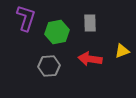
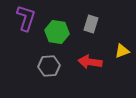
gray rectangle: moved 1 px right, 1 px down; rotated 18 degrees clockwise
green hexagon: rotated 20 degrees clockwise
red arrow: moved 3 px down
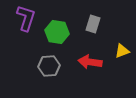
gray rectangle: moved 2 px right
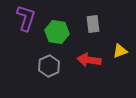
gray rectangle: rotated 24 degrees counterclockwise
yellow triangle: moved 2 px left
red arrow: moved 1 px left, 2 px up
gray hexagon: rotated 20 degrees counterclockwise
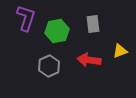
green hexagon: moved 1 px up; rotated 20 degrees counterclockwise
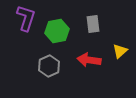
yellow triangle: rotated 21 degrees counterclockwise
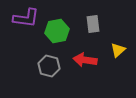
purple L-shape: rotated 80 degrees clockwise
yellow triangle: moved 2 px left, 1 px up
red arrow: moved 4 px left
gray hexagon: rotated 20 degrees counterclockwise
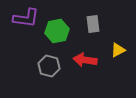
yellow triangle: rotated 14 degrees clockwise
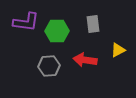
purple L-shape: moved 4 px down
green hexagon: rotated 10 degrees clockwise
gray hexagon: rotated 20 degrees counterclockwise
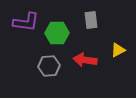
gray rectangle: moved 2 px left, 4 px up
green hexagon: moved 2 px down
